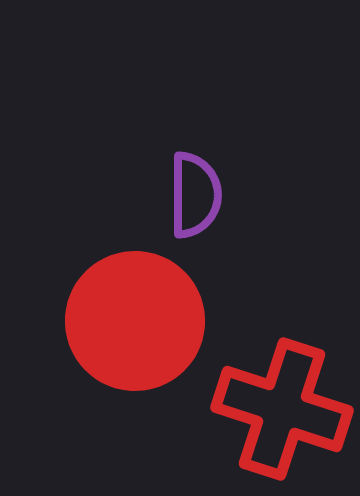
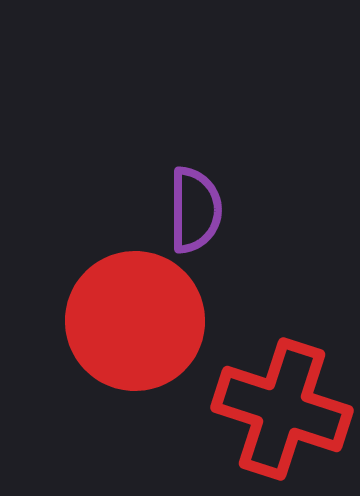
purple semicircle: moved 15 px down
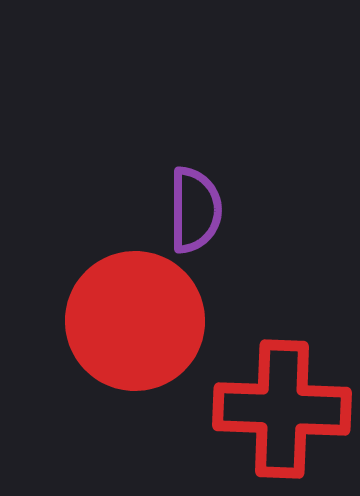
red cross: rotated 16 degrees counterclockwise
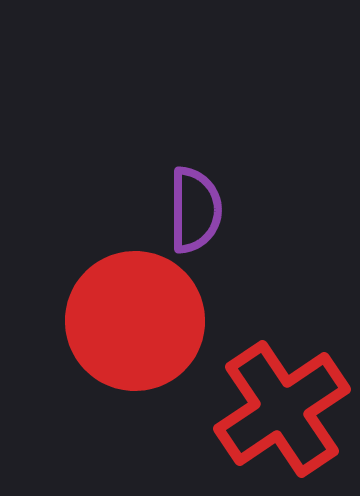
red cross: rotated 36 degrees counterclockwise
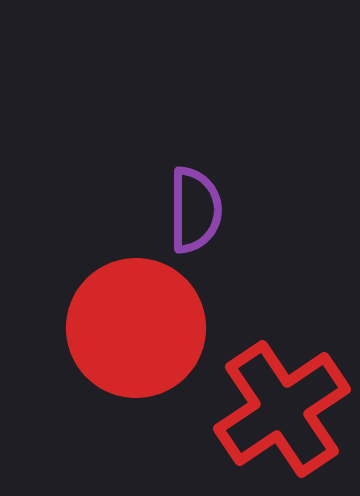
red circle: moved 1 px right, 7 px down
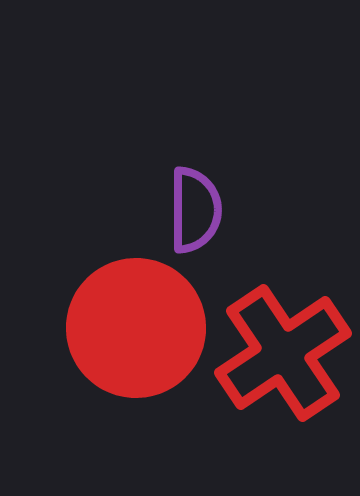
red cross: moved 1 px right, 56 px up
